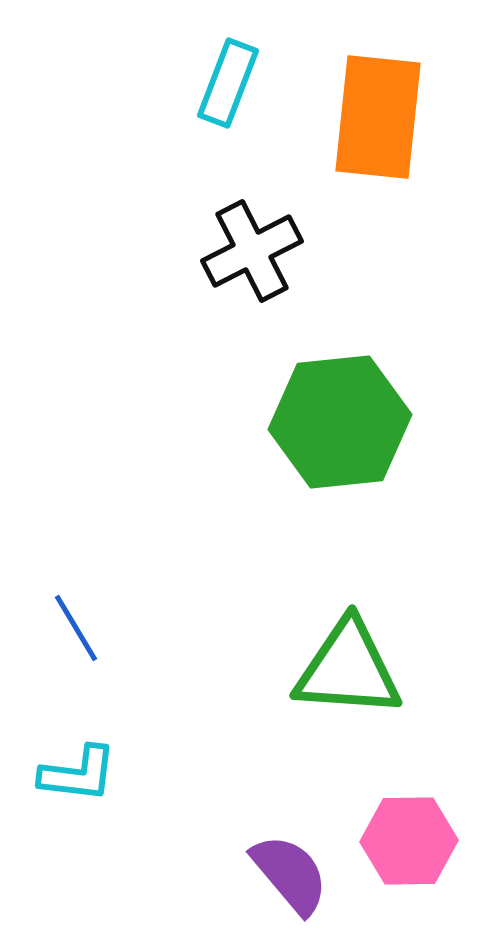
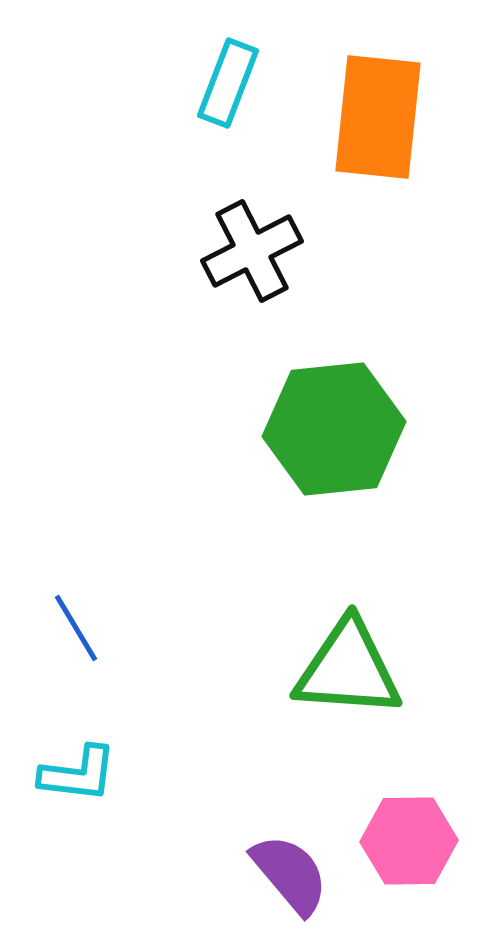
green hexagon: moved 6 px left, 7 px down
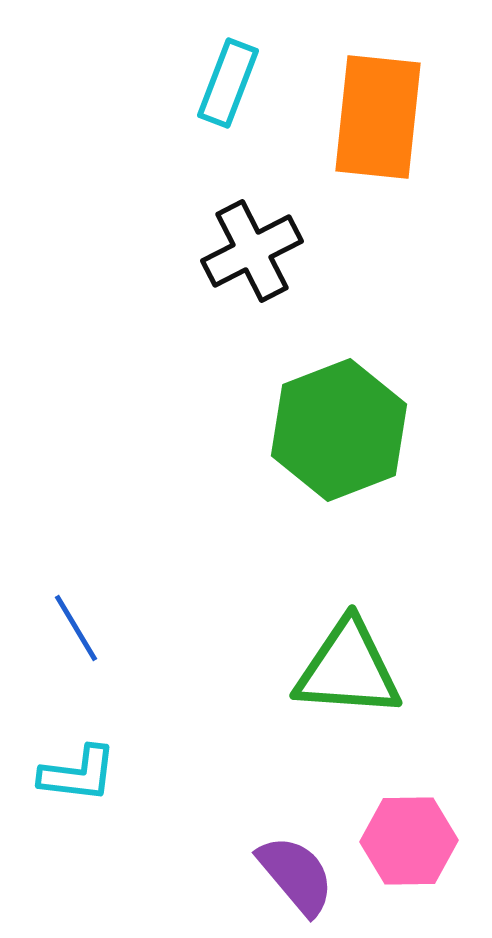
green hexagon: moved 5 px right, 1 px down; rotated 15 degrees counterclockwise
purple semicircle: moved 6 px right, 1 px down
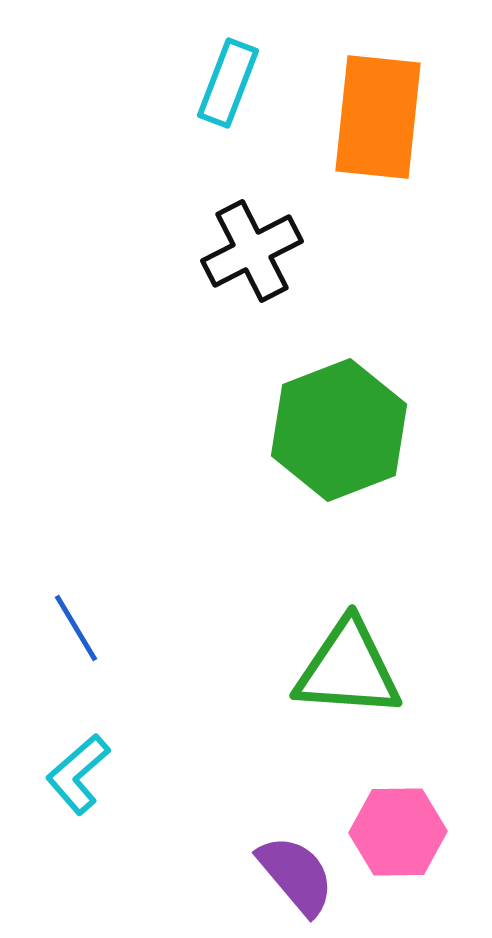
cyan L-shape: rotated 132 degrees clockwise
pink hexagon: moved 11 px left, 9 px up
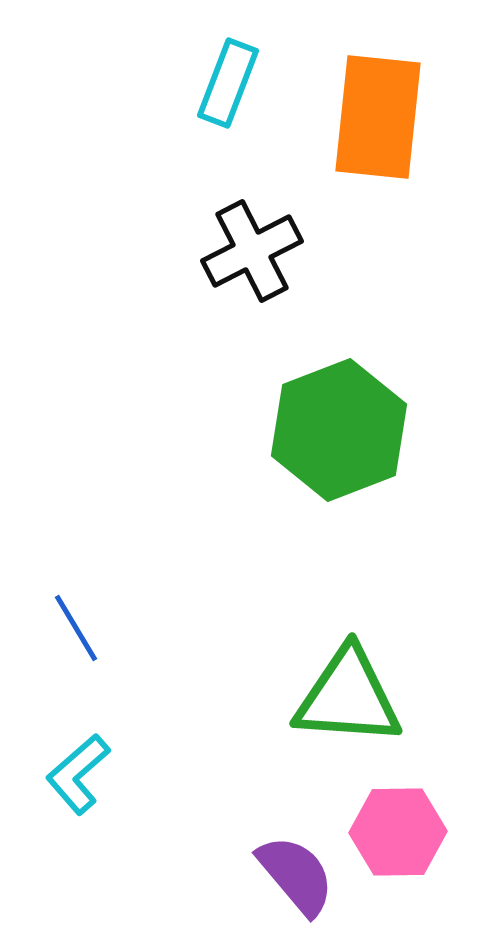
green triangle: moved 28 px down
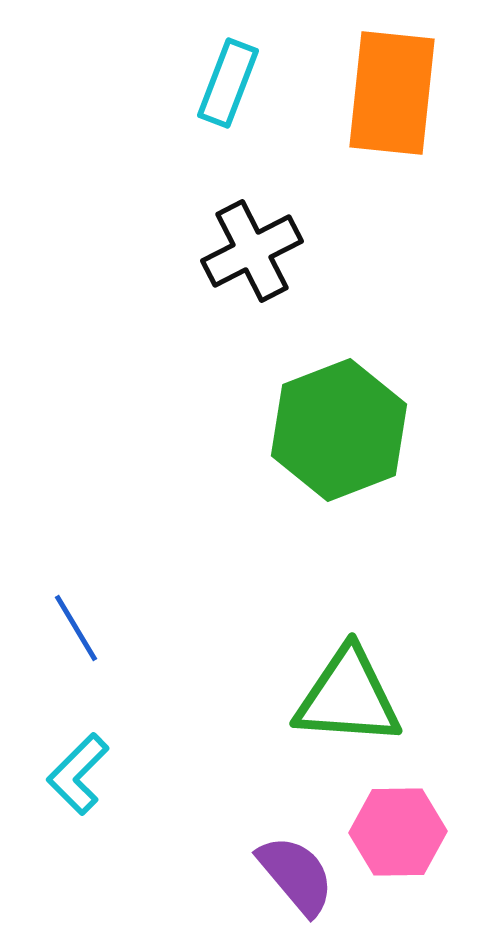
orange rectangle: moved 14 px right, 24 px up
cyan L-shape: rotated 4 degrees counterclockwise
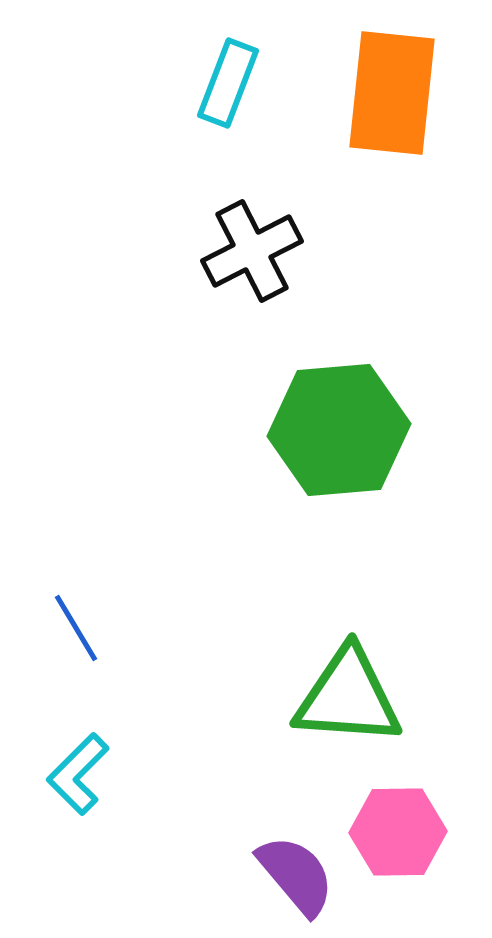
green hexagon: rotated 16 degrees clockwise
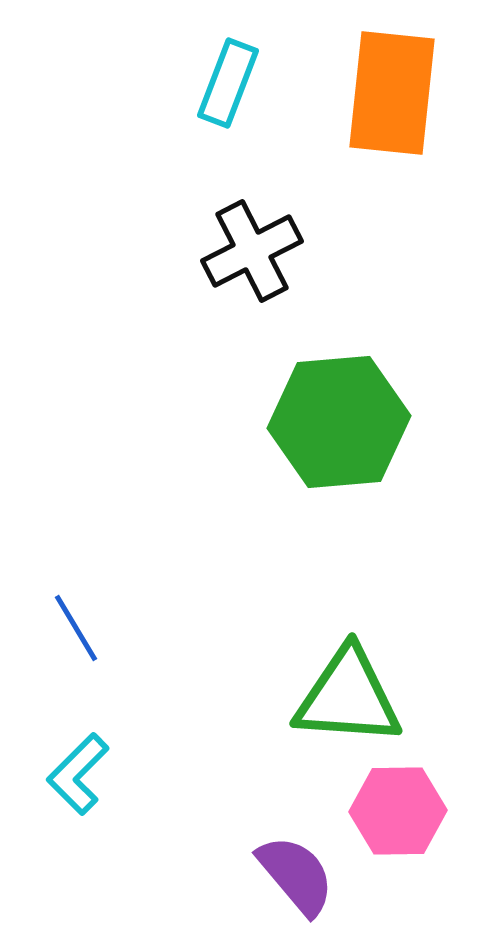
green hexagon: moved 8 px up
pink hexagon: moved 21 px up
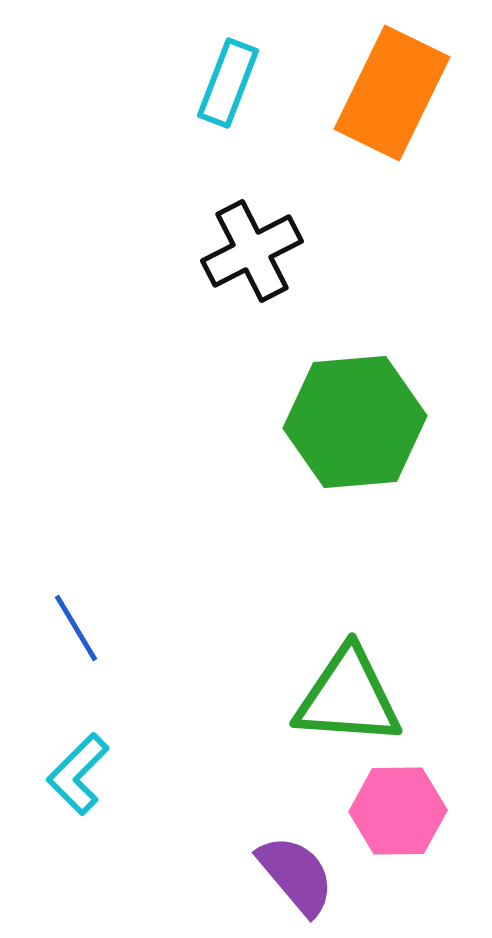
orange rectangle: rotated 20 degrees clockwise
green hexagon: moved 16 px right
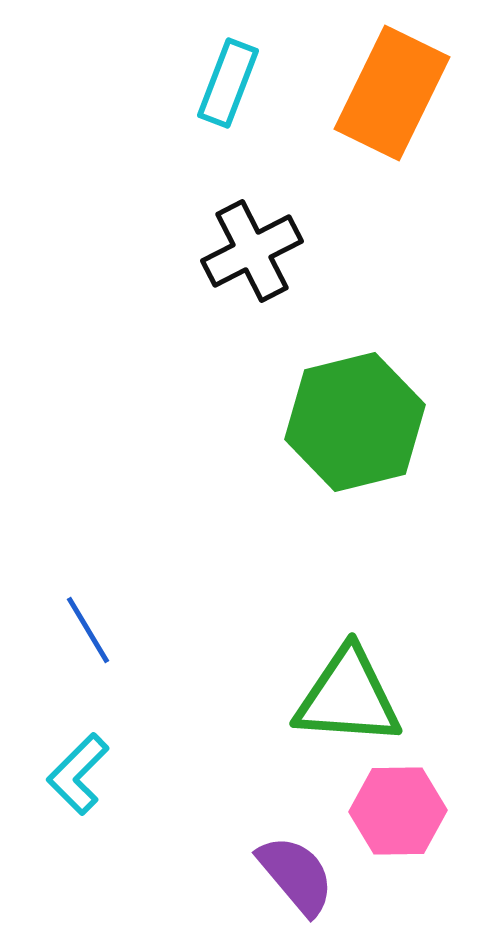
green hexagon: rotated 9 degrees counterclockwise
blue line: moved 12 px right, 2 px down
